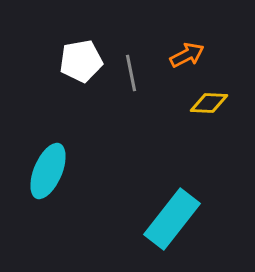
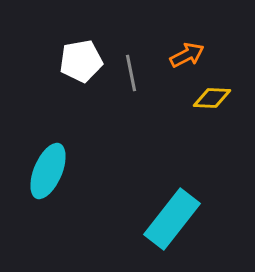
yellow diamond: moved 3 px right, 5 px up
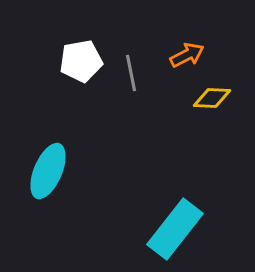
cyan rectangle: moved 3 px right, 10 px down
